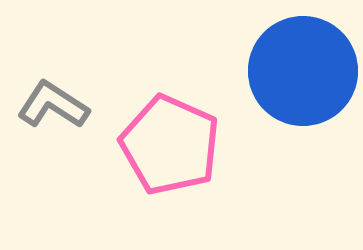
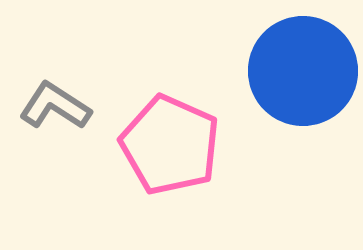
gray L-shape: moved 2 px right, 1 px down
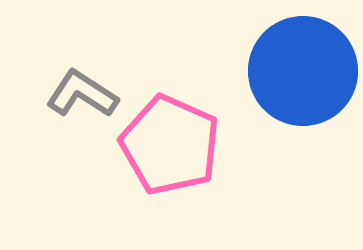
gray L-shape: moved 27 px right, 12 px up
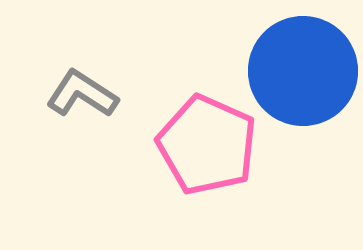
pink pentagon: moved 37 px right
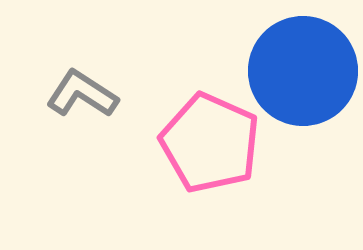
pink pentagon: moved 3 px right, 2 px up
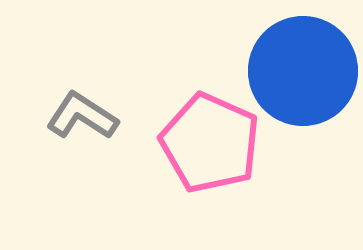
gray L-shape: moved 22 px down
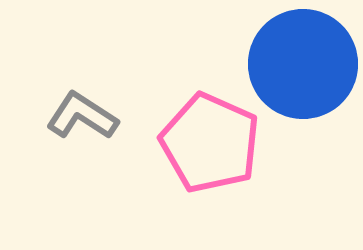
blue circle: moved 7 px up
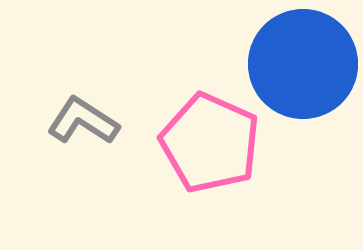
gray L-shape: moved 1 px right, 5 px down
